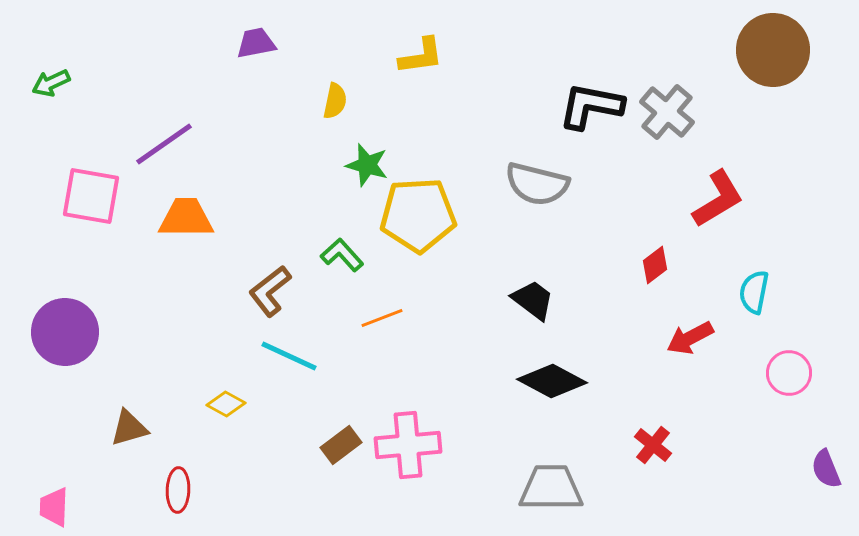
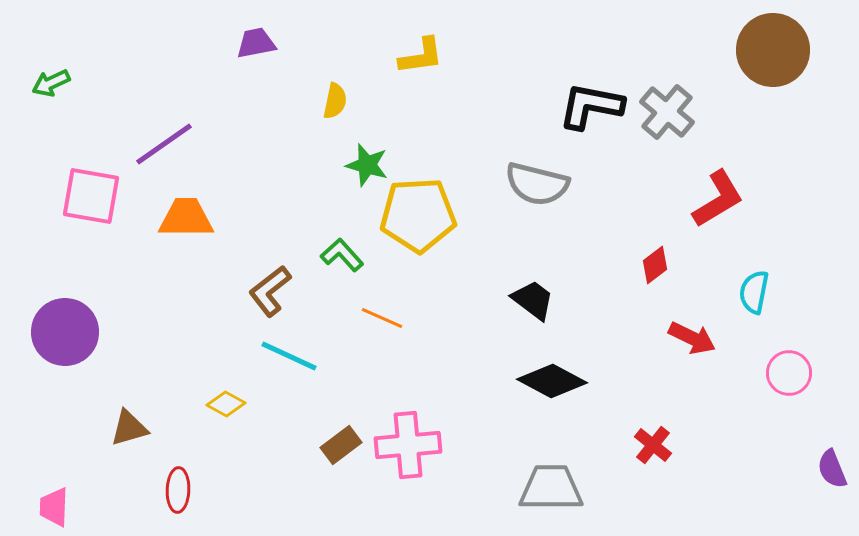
orange line: rotated 45 degrees clockwise
red arrow: moved 2 px right; rotated 126 degrees counterclockwise
purple semicircle: moved 6 px right
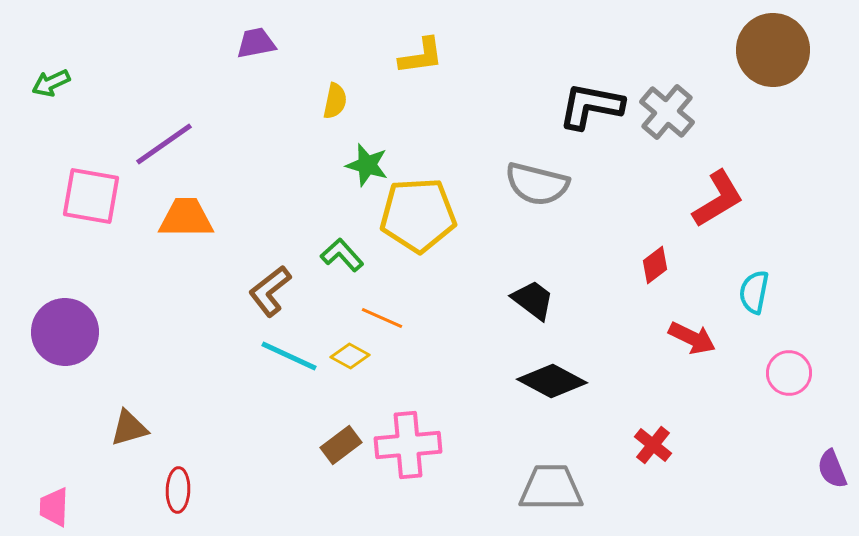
yellow diamond: moved 124 px right, 48 px up
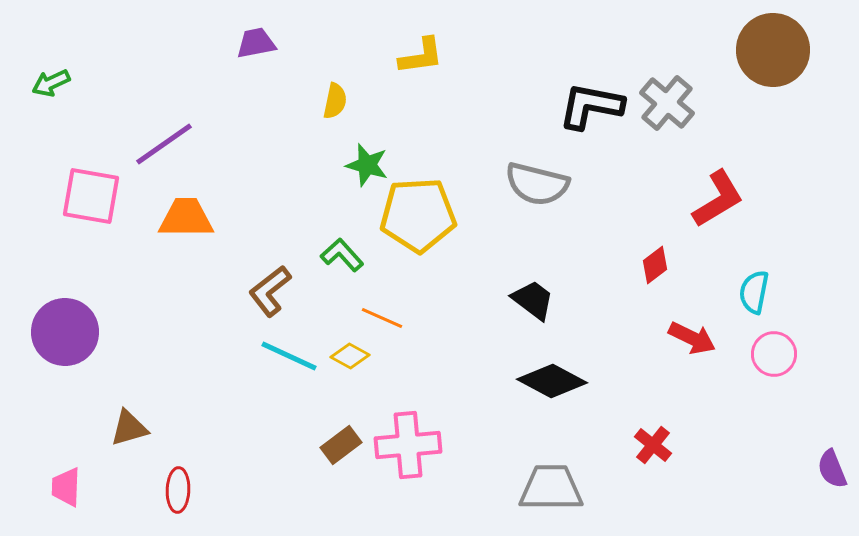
gray cross: moved 9 px up
pink circle: moved 15 px left, 19 px up
pink trapezoid: moved 12 px right, 20 px up
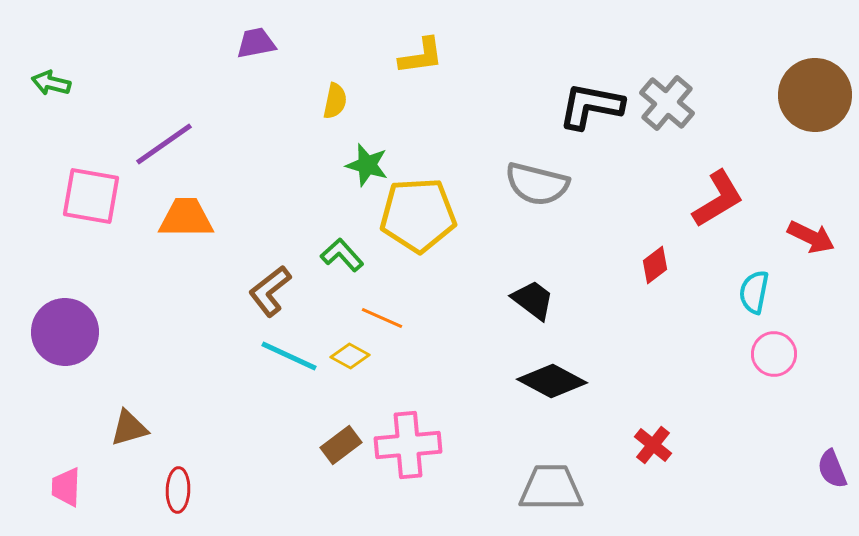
brown circle: moved 42 px right, 45 px down
green arrow: rotated 39 degrees clockwise
red arrow: moved 119 px right, 101 px up
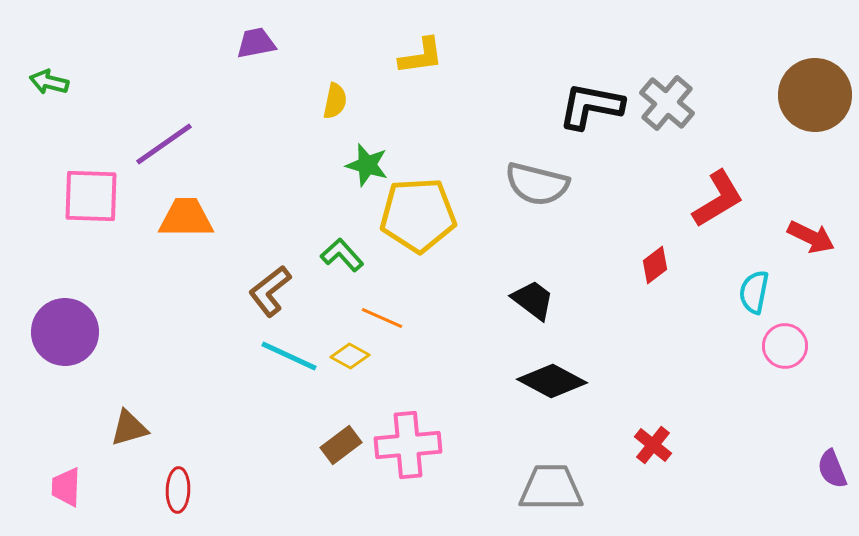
green arrow: moved 2 px left, 1 px up
pink square: rotated 8 degrees counterclockwise
pink circle: moved 11 px right, 8 px up
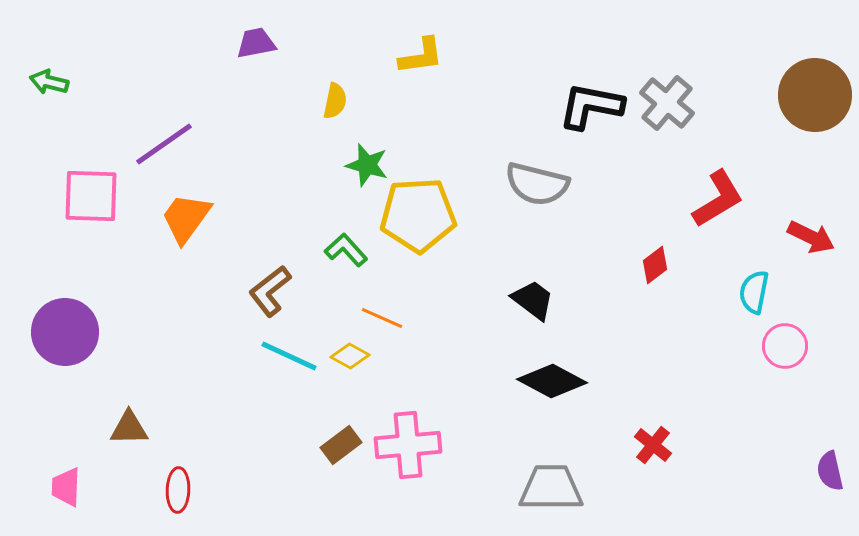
orange trapezoid: rotated 54 degrees counterclockwise
green L-shape: moved 4 px right, 5 px up
brown triangle: rotated 15 degrees clockwise
purple semicircle: moved 2 px left, 2 px down; rotated 9 degrees clockwise
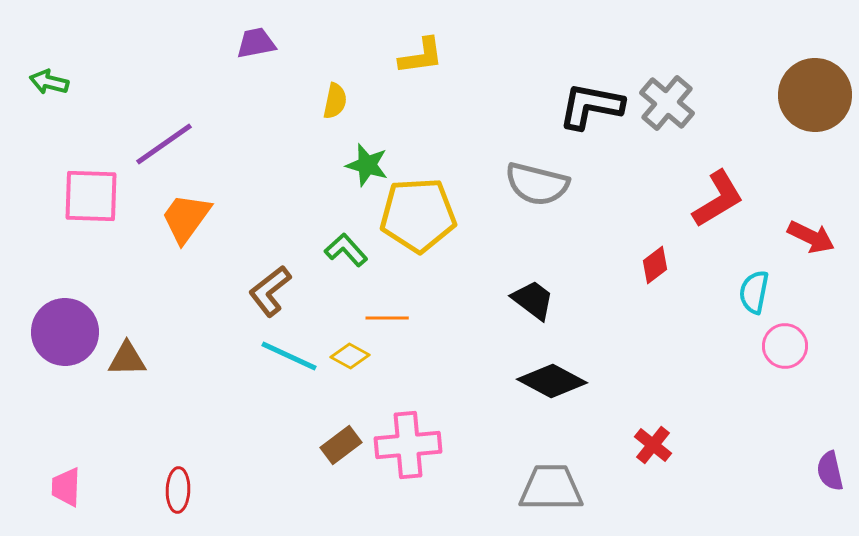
orange line: moved 5 px right; rotated 24 degrees counterclockwise
brown triangle: moved 2 px left, 69 px up
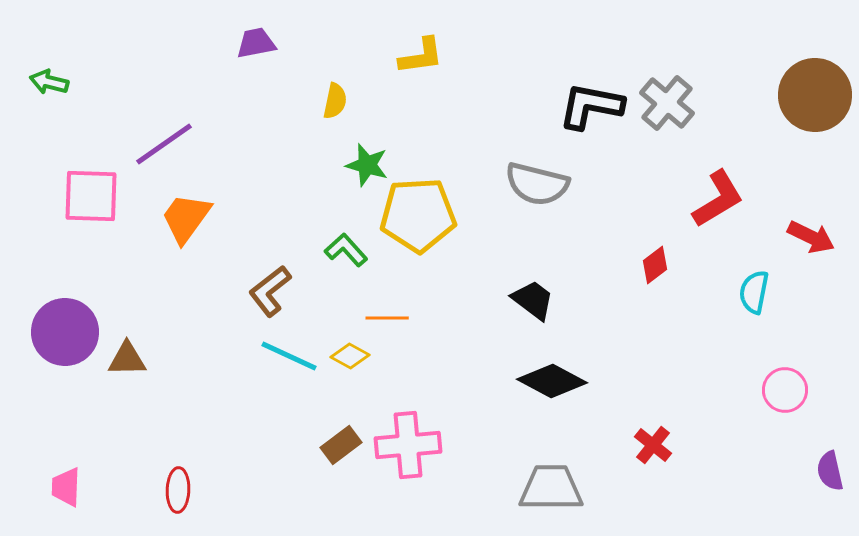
pink circle: moved 44 px down
